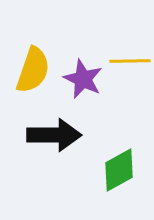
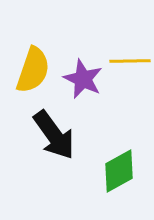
black arrow: rotated 54 degrees clockwise
green diamond: moved 1 px down
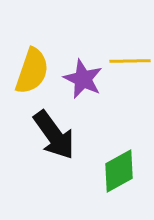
yellow semicircle: moved 1 px left, 1 px down
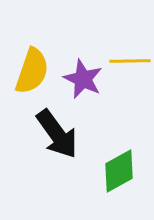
black arrow: moved 3 px right, 1 px up
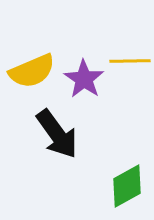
yellow semicircle: rotated 48 degrees clockwise
purple star: moved 1 px right; rotated 9 degrees clockwise
green diamond: moved 8 px right, 15 px down
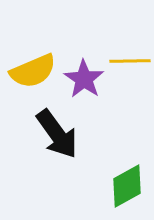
yellow semicircle: moved 1 px right
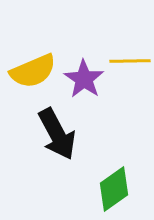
black arrow: rotated 8 degrees clockwise
green diamond: moved 13 px left, 3 px down; rotated 6 degrees counterclockwise
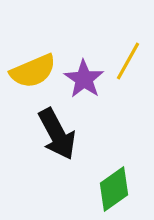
yellow line: moved 2 px left; rotated 60 degrees counterclockwise
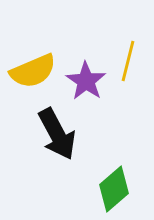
yellow line: rotated 15 degrees counterclockwise
purple star: moved 2 px right, 2 px down
green diamond: rotated 6 degrees counterclockwise
